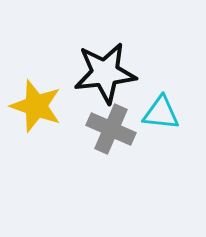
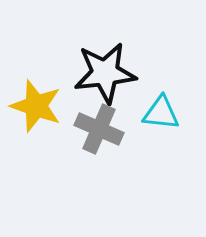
gray cross: moved 12 px left
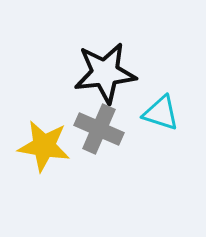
yellow star: moved 8 px right, 40 px down; rotated 10 degrees counterclockwise
cyan triangle: rotated 12 degrees clockwise
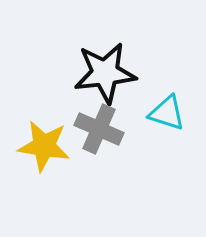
cyan triangle: moved 6 px right
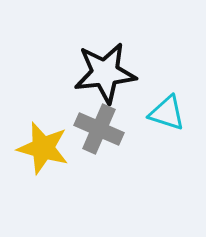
yellow star: moved 1 px left, 2 px down; rotated 6 degrees clockwise
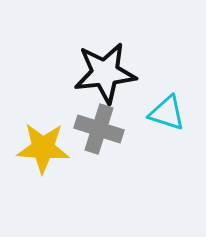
gray cross: rotated 6 degrees counterclockwise
yellow star: rotated 12 degrees counterclockwise
